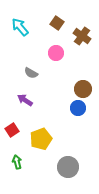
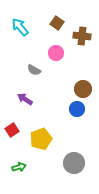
brown cross: rotated 30 degrees counterclockwise
gray semicircle: moved 3 px right, 3 px up
purple arrow: moved 1 px up
blue circle: moved 1 px left, 1 px down
green arrow: moved 2 px right, 5 px down; rotated 88 degrees clockwise
gray circle: moved 6 px right, 4 px up
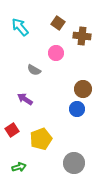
brown square: moved 1 px right
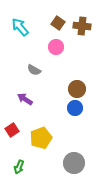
brown cross: moved 10 px up
pink circle: moved 6 px up
brown circle: moved 6 px left
blue circle: moved 2 px left, 1 px up
yellow pentagon: moved 1 px up
green arrow: rotated 128 degrees clockwise
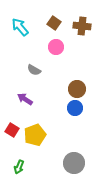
brown square: moved 4 px left
red square: rotated 24 degrees counterclockwise
yellow pentagon: moved 6 px left, 3 px up
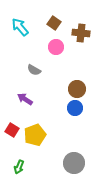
brown cross: moved 1 px left, 7 px down
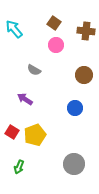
cyan arrow: moved 6 px left, 2 px down
brown cross: moved 5 px right, 2 px up
pink circle: moved 2 px up
brown circle: moved 7 px right, 14 px up
red square: moved 2 px down
gray circle: moved 1 px down
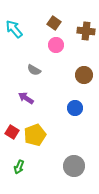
purple arrow: moved 1 px right, 1 px up
gray circle: moved 2 px down
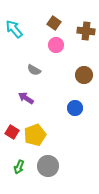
gray circle: moved 26 px left
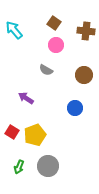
cyan arrow: moved 1 px down
gray semicircle: moved 12 px right
